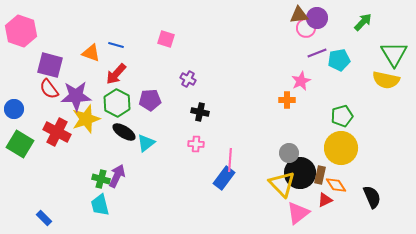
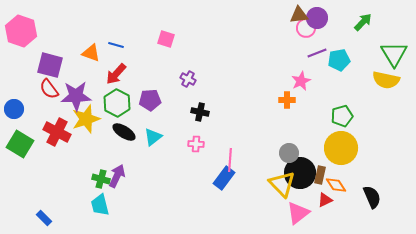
cyan triangle at (146, 143): moved 7 px right, 6 px up
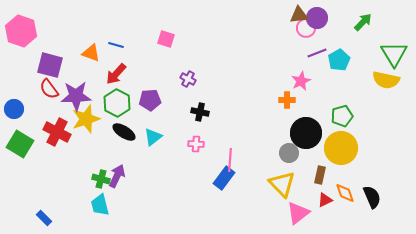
cyan pentagon at (339, 60): rotated 20 degrees counterclockwise
black circle at (300, 173): moved 6 px right, 40 px up
orange diamond at (336, 185): moved 9 px right, 8 px down; rotated 15 degrees clockwise
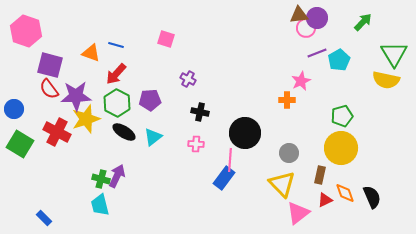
pink hexagon at (21, 31): moved 5 px right
black circle at (306, 133): moved 61 px left
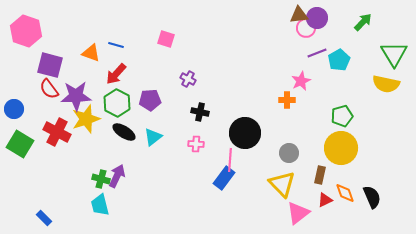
yellow semicircle at (386, 80): moved 4 px down
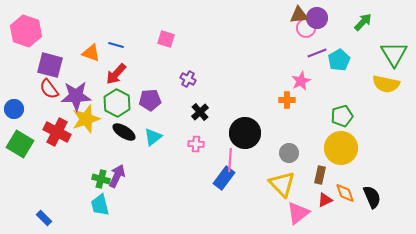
black cross at (200, 112): rotated 36 degrees clockwise
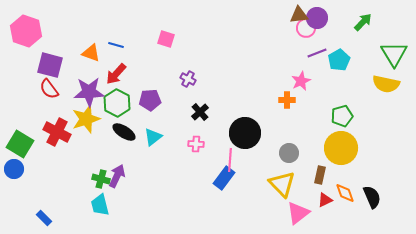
purple star at (76, 96): moved 13 px right, 4 px up
blue circle at (14, 109): moved 60 px down
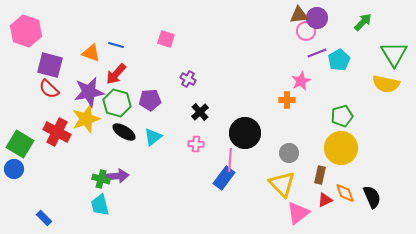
pink circle at (306, 28): moved 3 px down
red semicircle at (49, 89): rotated 10 degrees counterclockwise
purple star at (89, 92): rotated 8 degrees counterclockwise
green hexagon at (117, 103): rotated 12 degrees counterclockwise
purple arrow at (117, 176): rotated 60 degrees clockwise
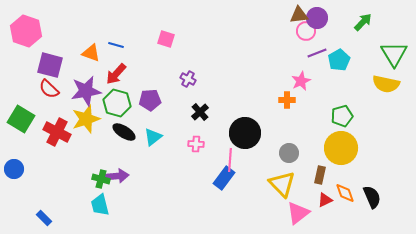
purple star at (89, 92): moved 3 px left, 1 px up
green square at (20, 144): moved 1 px right, 25 px up
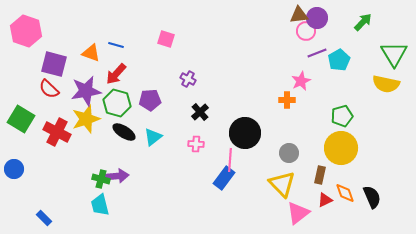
purple square at (50, 65): moved 4 px right, 1 px up
